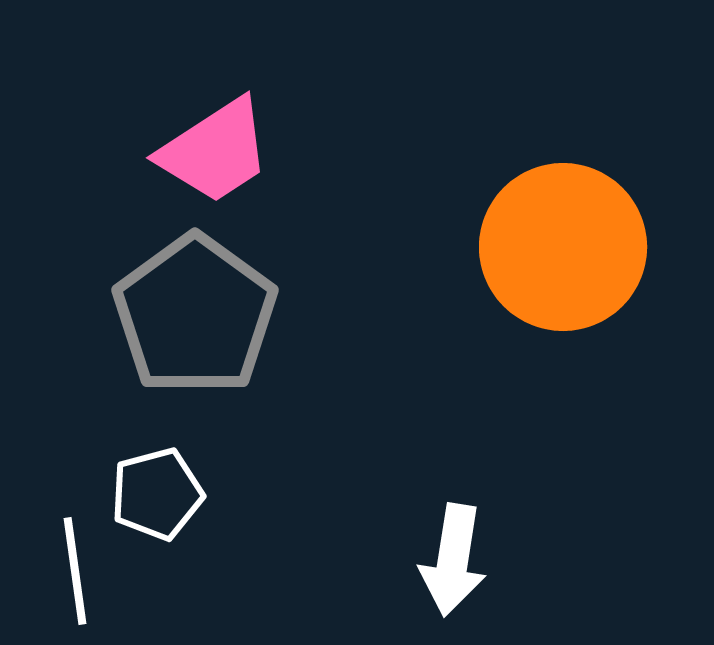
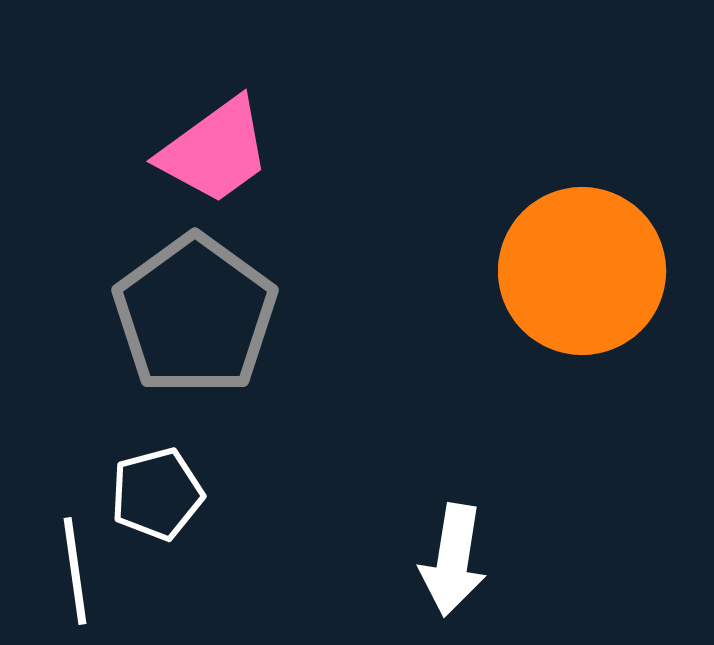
pink trapezoid: rotated 3 degrees counterclockwise
orange circle: moved 19 px right, 24 px down
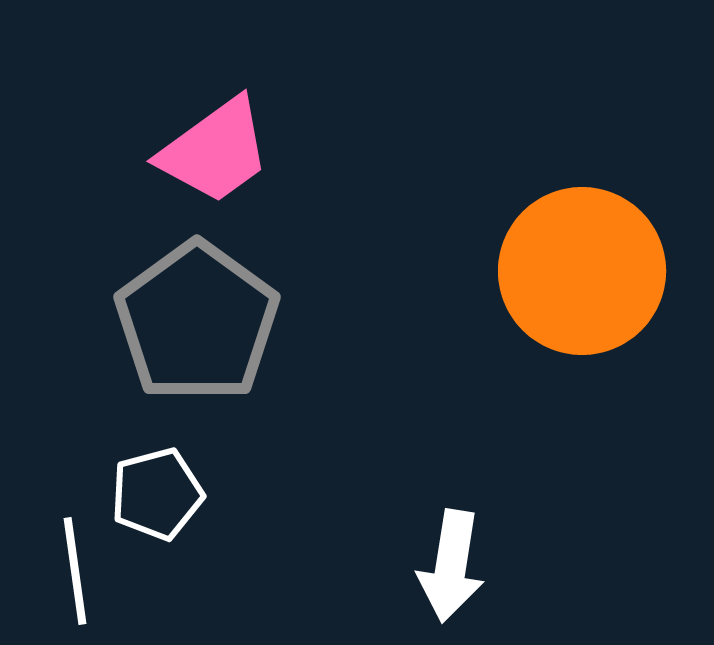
gray pentagon: moved 2 px right, 7 px down
white arrow: moved 2 px left, 6 px down
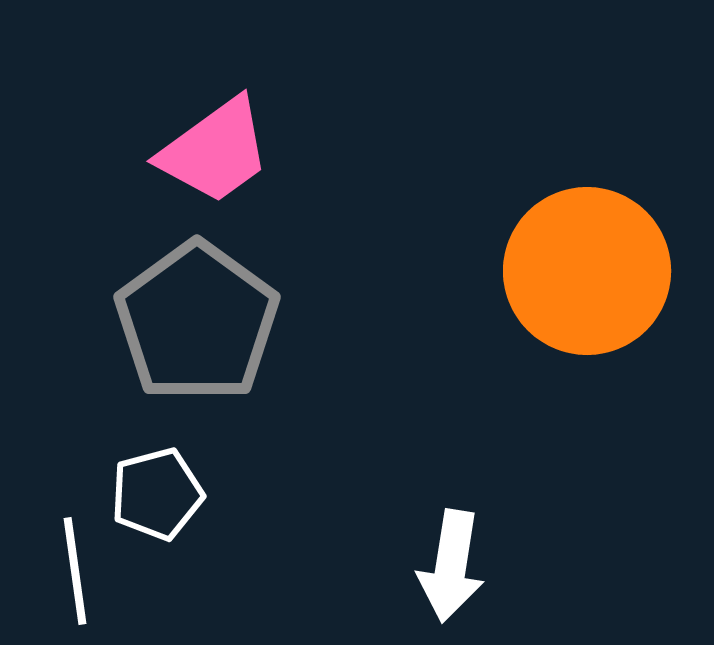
orange circle: moved 5 px right
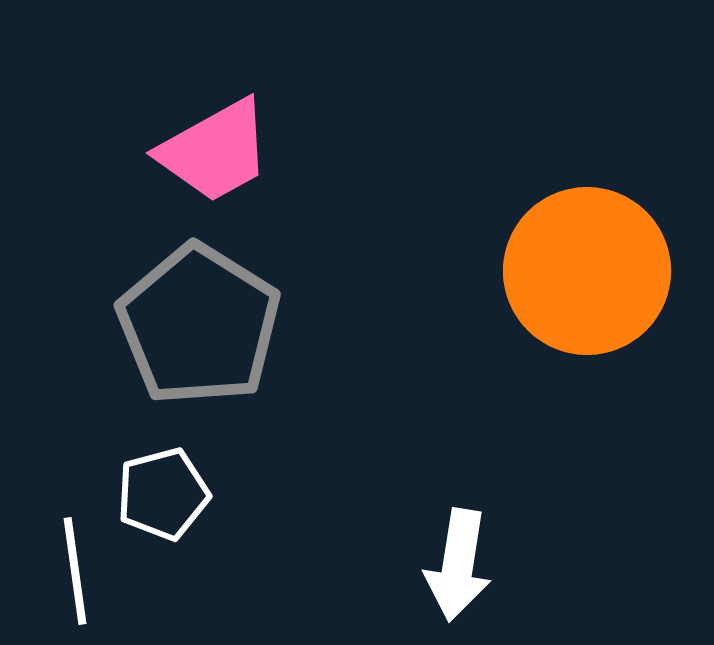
pink trapezoid: rotated 7 degrees clockwise
gray pentagon: moved 2 px right, 3 px down; rotated 4 degrees counterclockwise
white pentagon: moved 6 px right
white arrow: moved 7 px right, 1 px up
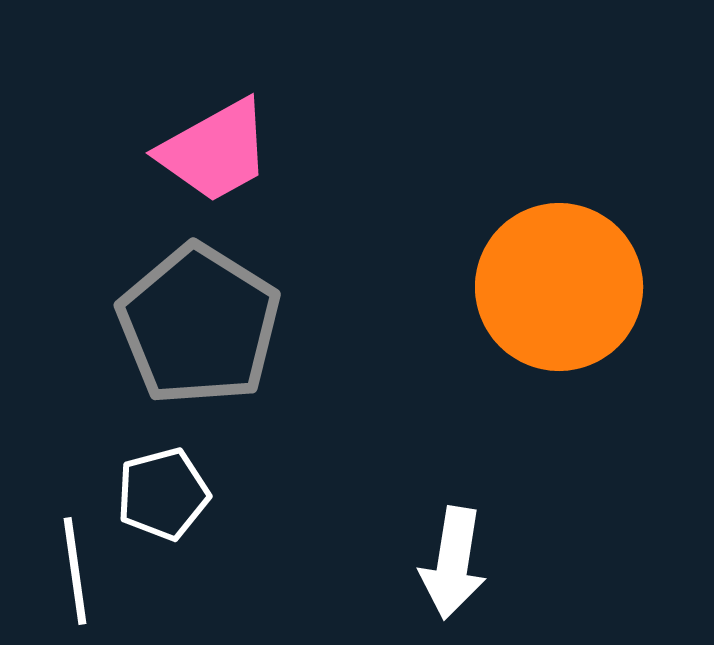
orange circle: moved 28 px left, 16 px down
white arrow: moved 5 px left, 2 px up
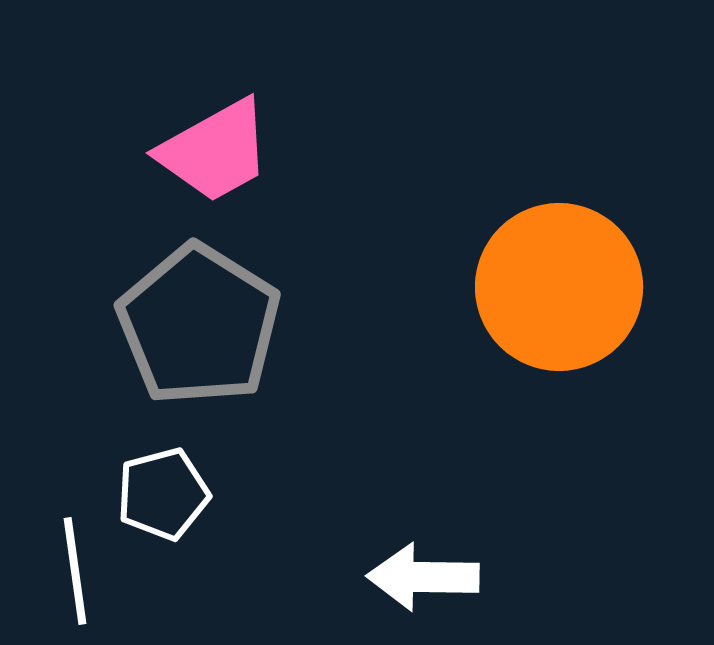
white arrow: moved 30 px left, 14 px down; rotated 82 degrees clockwise
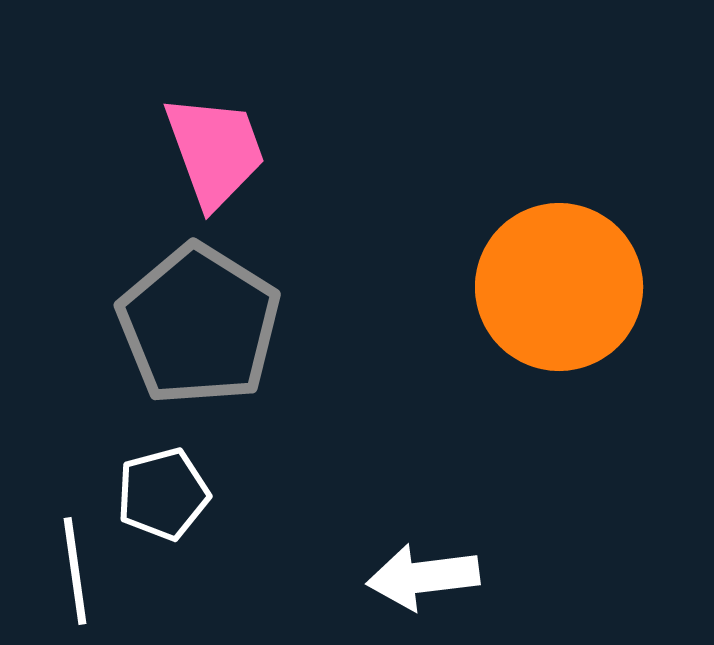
pink trapezoid: rotated 81 degrees counterclockwise
white arrow: rotated 8 degrees counterclockwise
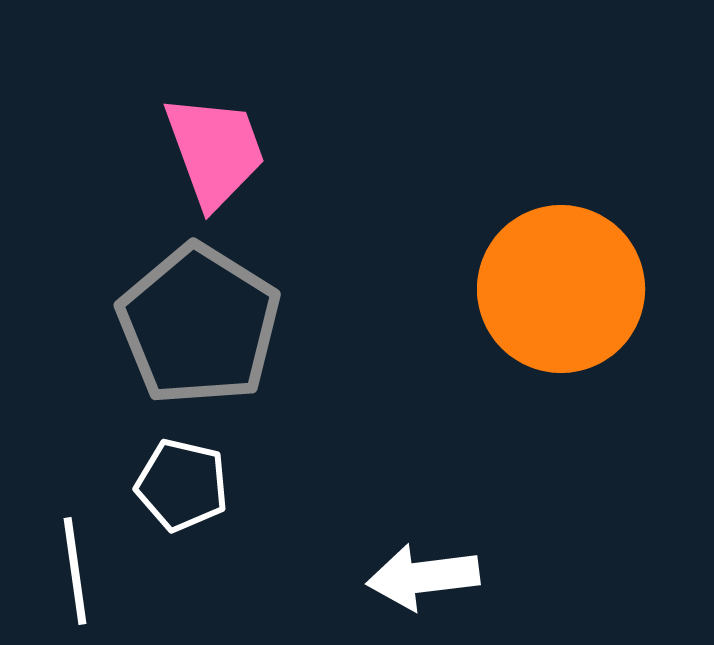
orange circle: moved 2 px right, 2 px down
white pentagon: moved 19 px right, 9 px up; rotated 28 degrees clockwise
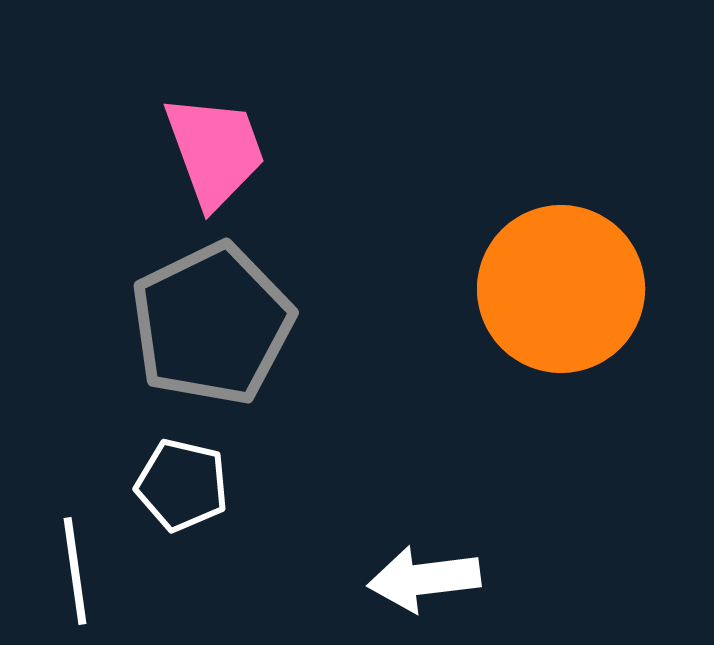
gray pentagon: moved 13 px right, 1 px up; rotated 14 degrees clockwise
white arrow: moved 1 px right, 2 px down
